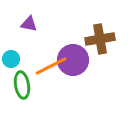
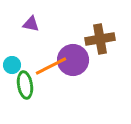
purple triangle: moved 2 px right
cyan circle: moved 1 px right, 6 px down
green ellipse: moved 3 px right
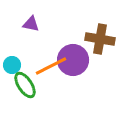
brown cross: rotated 20 degrees clockwise
green ellipse: rotated 24 degrees counterclockwise
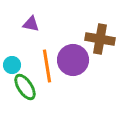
orange line: moved 4 px left; rotated 72 degrees counterclockwise
green ellipse: moved 2 px down
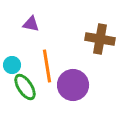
purple circle: moved 25 px down
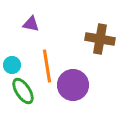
green ellipse: moved 2 px left, 4 px down
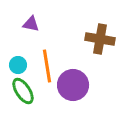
cyan circle: moved 6 px right
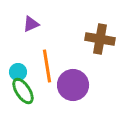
purple triangle: rotated 36 degrees counterclockwise
cyan circle: moved 7 px down
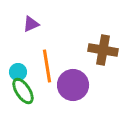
brown cross: moved 3 px right, 11 px down
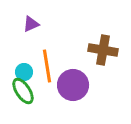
cyan circle: moved 6 px right
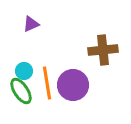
brown cross: rotated 16 degrees counterclockwise
orange line: moved 17 px down
cyan circle: moved 1 px up
green ellipse: moved 2 px left
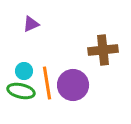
green ellipse: rotated 44 degrees counterclockwise
